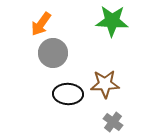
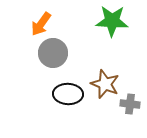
brown star: rotated 24 degrees clockwise
gray cross: moved 17 px right, 18 px up; rotated 30 degrees counterclockwise
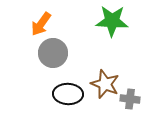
gray cross: moved 5 px up
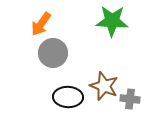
brown star: moved 1 px left, 2 px down
black ellipse: moved 3 px down
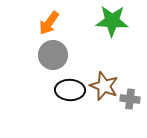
orange arrow: moved 8 px right, 1 px up
gray circle: moved 2 px down
black ellipse: moved 2 px right, 7 px up
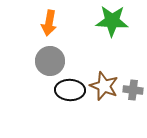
orange arrow: rotated 25 degrees counterclockwise
gray circle: moved 3 px left, 6 px down
gray cross: moved 3 px right, 9 px up
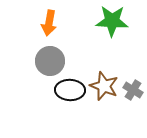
gray cross: rotated 24 degrees clockwise
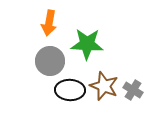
green star: moved 25 px left, 23 px down
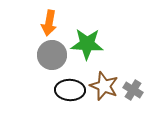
gray circle: moved 2 px right, 6 px up
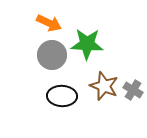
orange arrow: rotated 75 degrees counterclockwise
black ellipse: moved 8 px left, 6 px down
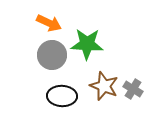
gray cross: moved 1 px up
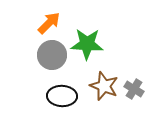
orange arrow: rotated 70 degrees counterclockwise
gray cross: moved 1 px right
